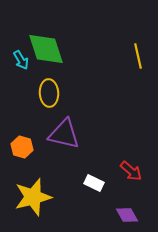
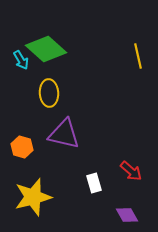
green diamond: rotated 30 degrees counterclockwise
white rectangle: rotated 48 degrees clockwise
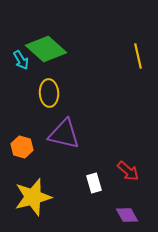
red arrow: moved 3 px left
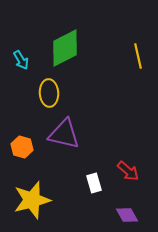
green diamond: moved 19 px right, 1 px up; rotated 69 degrees counterclockwise
yellow star: moved 1 px left, 3 px down
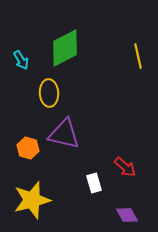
orange hexagon: moved 6 px right, 1 px down
red arrow: moved 3 px left, 4 px up
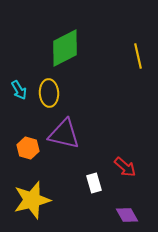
cyan arrow: moved 2 px left, 30 px down
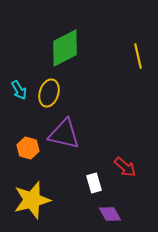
yellow ellipse: rotated 20 degrees clockwise
purple diamond: moved 17 px left, 1 px up
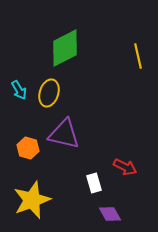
red arrow: rotated 15 degrees counterclockwise
yellow star: rotated 6 degrees counterclockwise
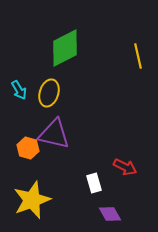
purple triangle: moved 10 px left
